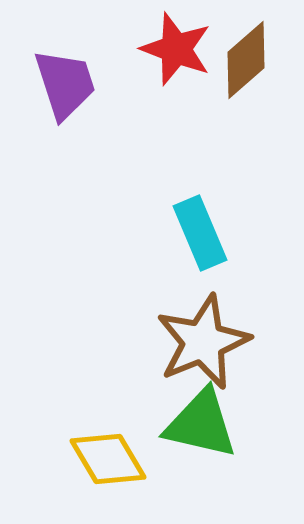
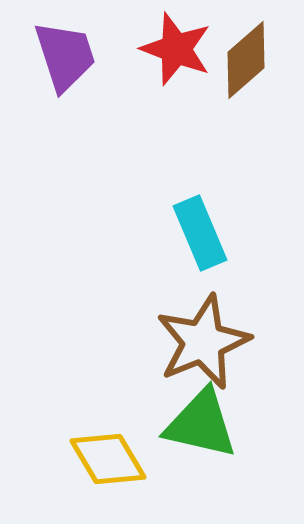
purple trapezoid: moved 28 px up
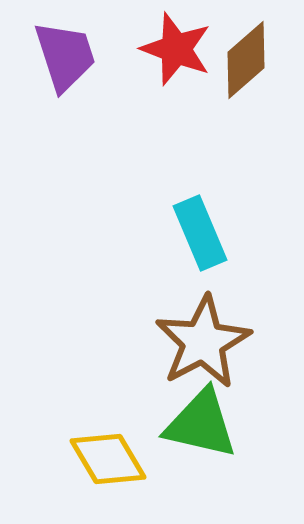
brown star: rotated 6 degrees counterclockwise
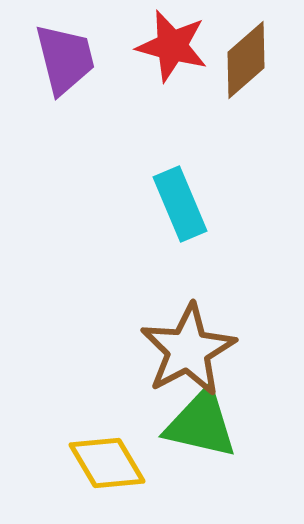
red star: moved 4 px left, 3 px up; rotated 6 degrees counterclockwise
purple trapezoid: moved 3 px down; rotated 4 degrees clockwise
cyan rectangle: moved 20 px left, 29 px up
brown star: moved 15 px left, 8 px down
yellow diamond: moved 1 px left, 4 px down
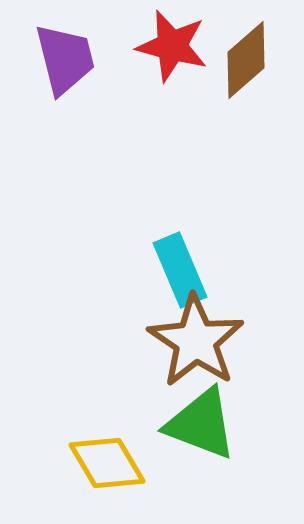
cyan rectangle: moved 66 px down
brown star: moved 8 px right, 9 px up; rotated 10 degrees counterclockwise
green triangle: rotated 8 degrees clockwise
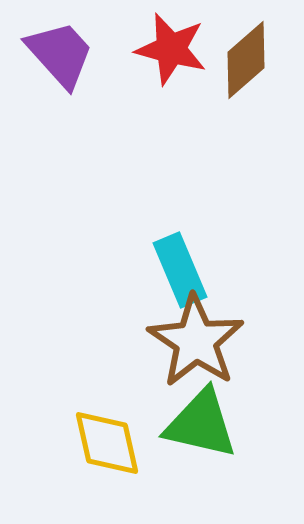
red star: moved 1 px left, 3 px down
purple trapezoid: moved 5 px left, 5 px up; rotated 28 degrees counterclockwise
green triangle: rotated 8 degrees counterclockwise
yellow diamond: moved 20 px up; rotated 18 degrees clockwise
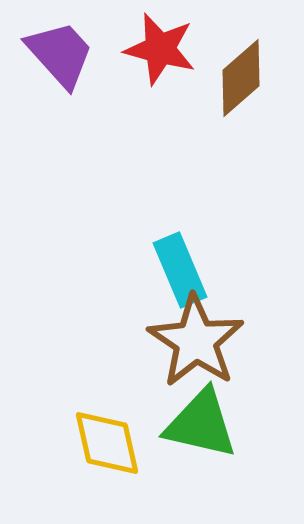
red star: moved 11 px left
brown diamond: moved 5 px left, 18 px down
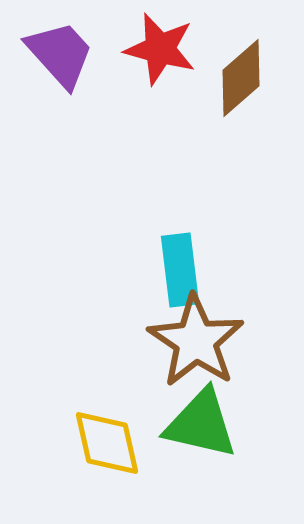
cyan rectangle: rotated 16 degrees clockwise
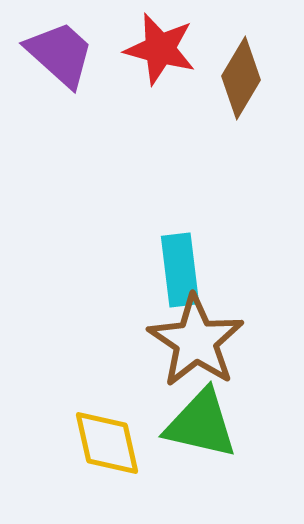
purple trapezoid: rotated 6 degrees counterclockwise
brown diamond: rotated 18 degrees counterclockwise
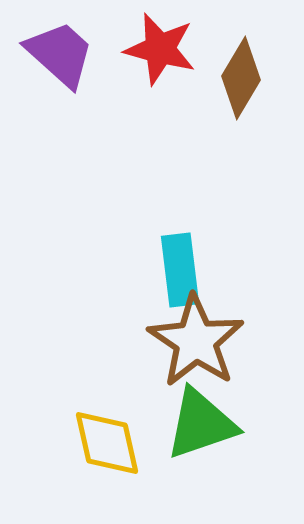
green triangle: rotated 32 degrees counterclockwise
